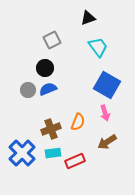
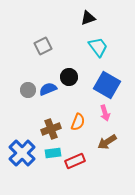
gray square: moved 9 px left, 6 px down
black circle: moved 24 px right, 9 px down
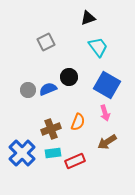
gray square: moved 3 px right, 4 px up
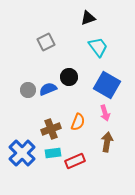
brown arrow: rotated 132 degrees clockwise
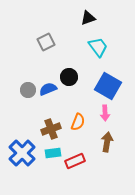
blue square: moved 1 px right, 1 px down
pink arrow: rotated 14 degrees clockwise
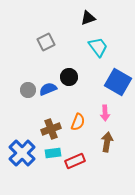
blue square: moved 10 px right, 4 px up
